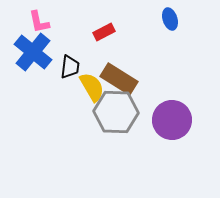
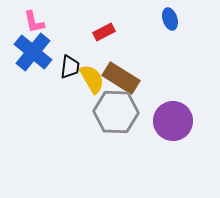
pink L-shape: moved 5 px left
brown rectangle: moved 2 px right, 1 px up
yellow semicircle: moved 8 px up
purple circle: moved 1 px right, 1 px down
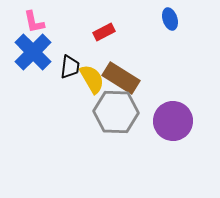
blue cross: rotated 6 degrees clockwise
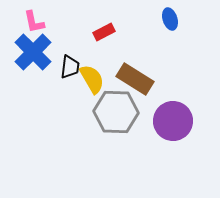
brown rectangle: moved 14 px right, 1 px down
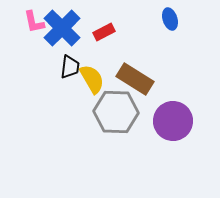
blue cross: moved 29 px right, 24 px up
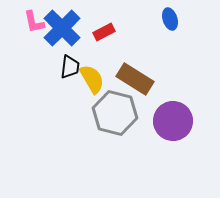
gray hexagon: moved 1 px left, 1 px down; rotated 12 degrees clockwise
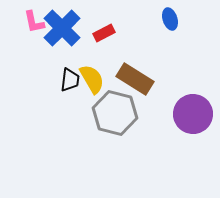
red rectangle: moved 1 px down
black trapezoid: moved 13 px down
purple circle: moved 20 px right, 7 px up
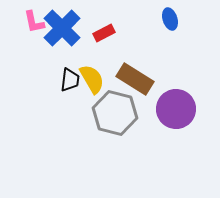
purple circle: moved 17 px left, 5 px up
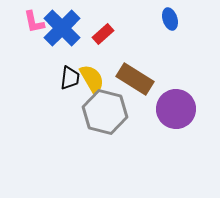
red rectangle: moved 1 px left, 1 px down; rotated 15 degrees counterclockwise
black trapezoid: moved 2 px up
gray hexagon: moved 10 px left, 1 px up
